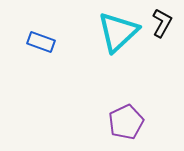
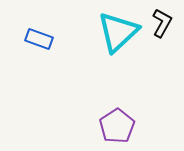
blue rectangle: moved 2 px left, 3 px up
purple pentagon: moved 9 px left, 4 px down; rotated 8 degrees counterclockwise
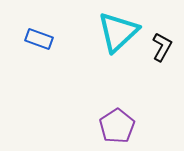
black L-shape: moved 24 px down
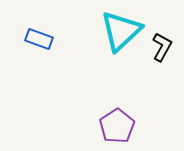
cyan triangle: moved 3 px right, 1 px up
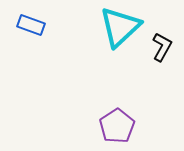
cyan triangle: moved 1 px left, 4 px up
blue rectangle: moved 8 px left, 14 px up
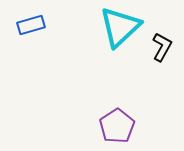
blue rectangle: rotated 36 degrees counterclockwise
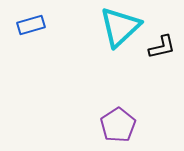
black L-shape: rotated 48 degrees clockwise
purple pentagon: moved 1 px right, 1 px up
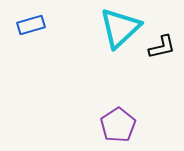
cyan triangle: moved 1 px down
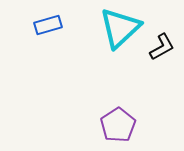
blue rectangle: moved 17 px right
black L-shape: rotated 16 degrees counterclockwise
